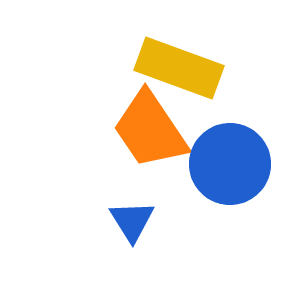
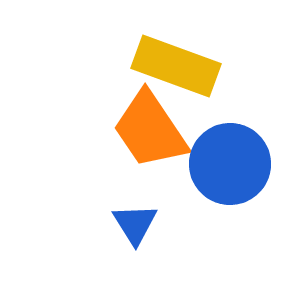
yellow rectangle: moved 3 px left, 2 px up
blue triangle: moved 3 px right, 3 px down
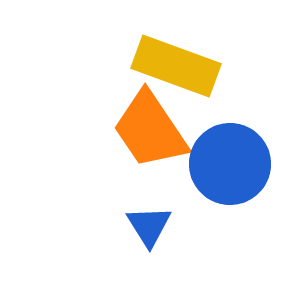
blue triangle: moved 14 px right, 2 px down
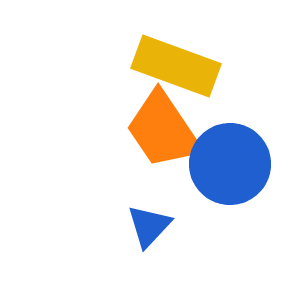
orange trapezoid: moved 13 px right
blue triangle: rotated 15 degrees clockwise
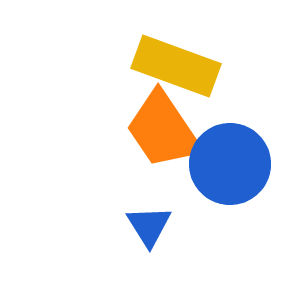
blue triangle: rotated 15 degrees counterclockwise
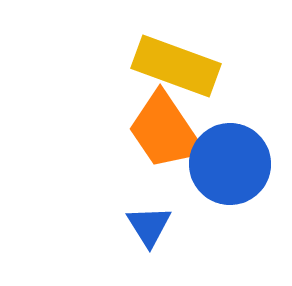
orange trapezoid: moved 2 px right, 1 px down
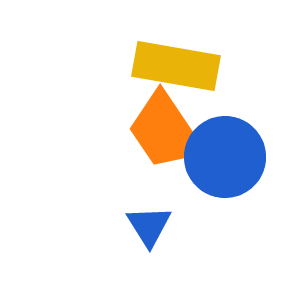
yellow rectangle: rotated 10 degrees counterclockwise
blue circle: moved 5 px left, 7 px up
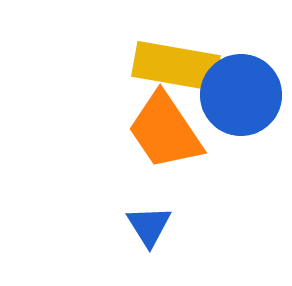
blue circle: moved 16 px right, 62 px up
